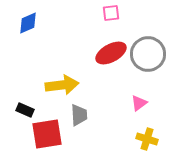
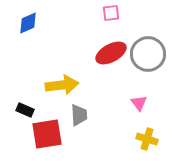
pink triangle: rotated 30 degrees counterclockwise
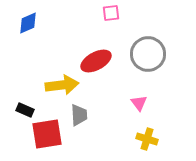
red ellipse: moved 15 px left, 8 px down
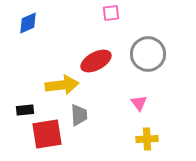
black rectangle: rotated 30 degrees counterclockwise
yellow cross: rotated 20 degrees counterclockwise
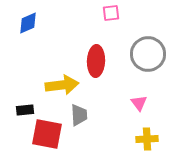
red ellipse: rotated 60 degrees counterclockwise
red square: rotated 20 degrees clockwise
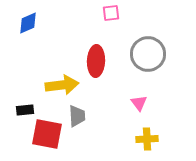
gray trapezoid: moved 2 px left, 1 px down
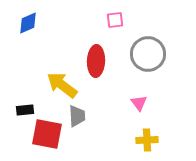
pink square: moved 4 px right, 7 px down
yellow arrow: rotated 136 degrees counterclockwise
yellow cross: moved 1 px down
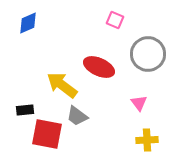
pink square: rotated 30 degrees clockwise
red ellipse: moved 3 px right, 6 px down; rotated 68 degrees counterclockwise
gray trapezoid: rotated 130 degrees clockwise
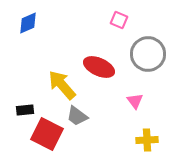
pink square: moved 4 px right
yellow arrow: rotated 12 degrees clockwise
pink triangle: moved 4 px left, 2 px up
red square: rotated 16 degrees clockwise
